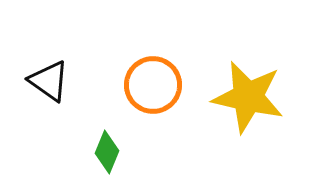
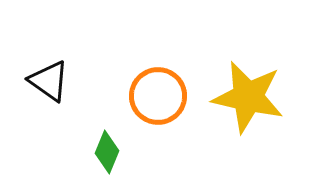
orange circle: moved 5 px right, 11 px down
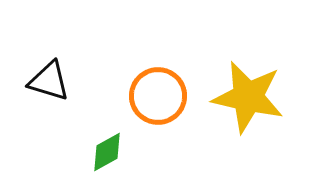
black triangle: rotated 18 degrees counterclockwise
green diamond: rotated 39 degrees clockwise
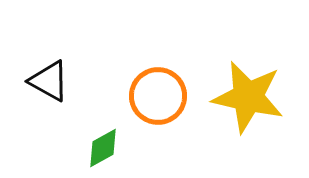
black triangle: rotated 12 degrees clockwise
green diamond: moved 4 px left, 4 px up
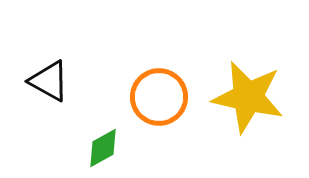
orange circle: moved 1 px right, 1 px down
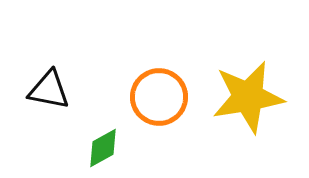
black triangle: moved 9 px down; rotated 18 degrees counterclockwise
yellow star: rotated 22 degrees counterclockwise
